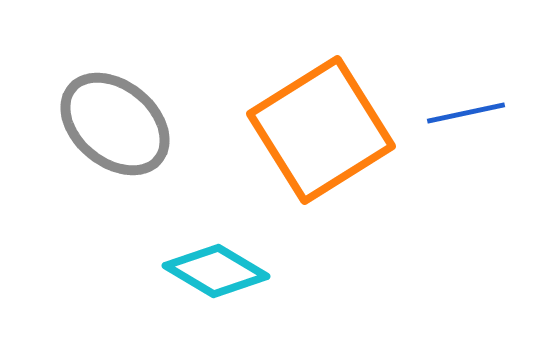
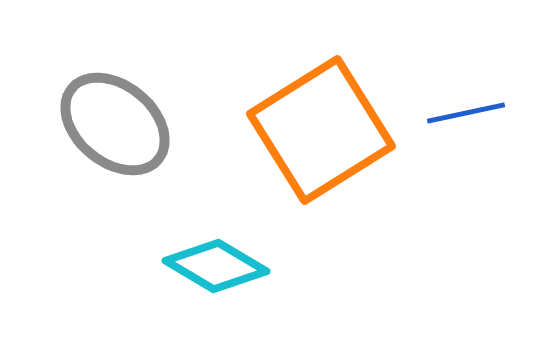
cyan diamond: moved 5 px up
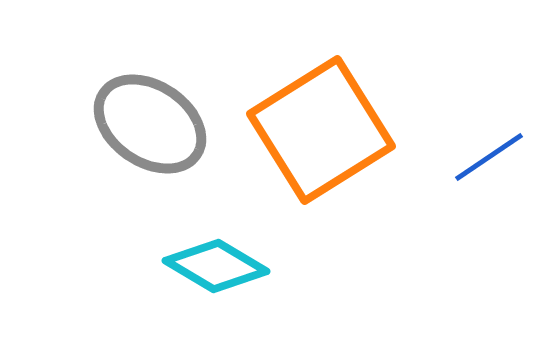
blue line: moved 23 px right, 44 px down; rotated 22 degrees counterclockwise
gray ellipse: moved 35 px right; rotated 6 degrees counterclockwise
